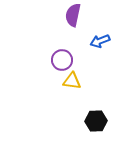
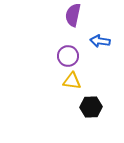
blue arrow: rotated 30 degrees clockwise
purple circle: moved 6 px right, 4 px up
black hexagon: moved 5 px left, 14 px up
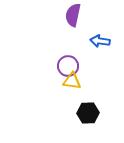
purple circle: moved 10 px down
black hexagon: moved 3 px left, 6 px down
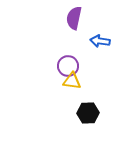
purple semicircle: moved 1 px right, 3 px down
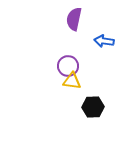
purple semicircle: moved 1 px down
blue arrow: moved 4 px right
black hexagon: moved 5 px right, 6 px up
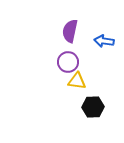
purple semicircle: moved 4 px left, 12 px down
purple circle: moved 4 px up
yellow triangle: moved 5 px right
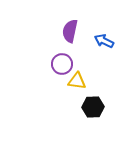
blue arrow: rotated 18 degrees clockwise
purple circle: moved 6 px left, 2 px down
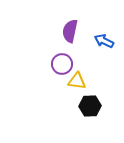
black hexagon: moved 3 px left, 1 px up
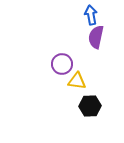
purple semicircle: moved 26 px right, 6 px down
blue arrow: moved 13 px left, 26 px up; rotated 54 degrees clockwise
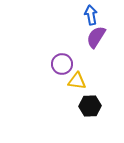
purple semicircle: rotated 20 degrees clockwise
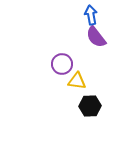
purple semicircle: rotated 70 degrees counterclockwise
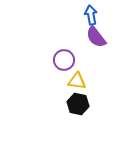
purple circle: moved 2 px right, 4 px up
black hexagon: moved 12 px left, 2 px up; rotated 15 degrees clockwise
